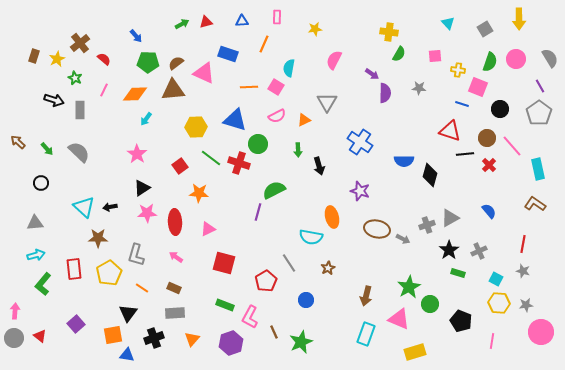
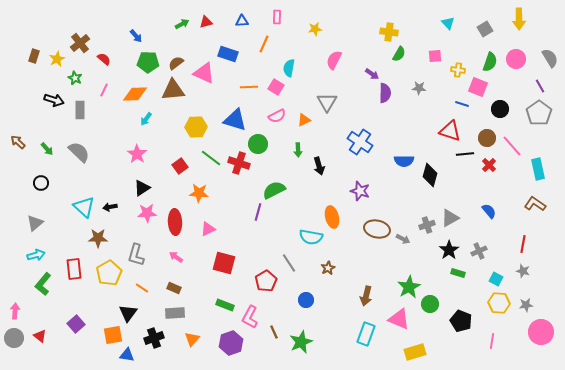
gray triangle at (35, 223): rotated 36 degrees counterclockwise
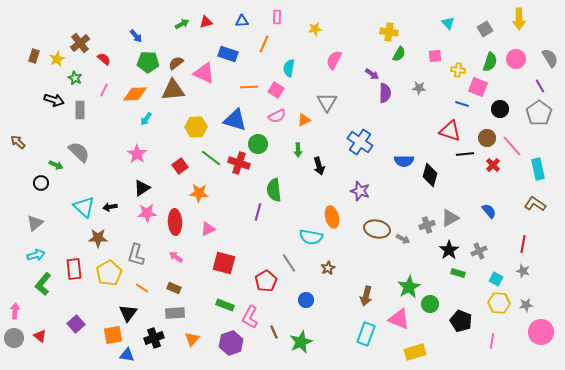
pink square at (276, 87): moved 3 px down
green arrow at (47, 149): moved 9 px right, 16 px down; rotated 24 degrees counterclockwise
red cross at (489, 165): moved 4 px right
green semicircle at (274, 190): rotated 70 degrees counterclockwise
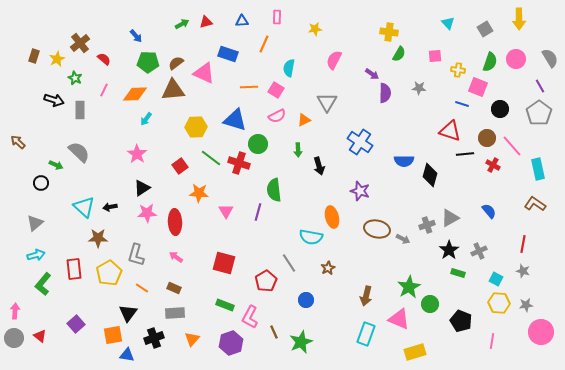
red cross at (493, 165): rotated 16 degrees counterclockwise
pink triangle at (208, 229): moved 18 px right, 18 px up; rotated 35 degrees counterclockwise
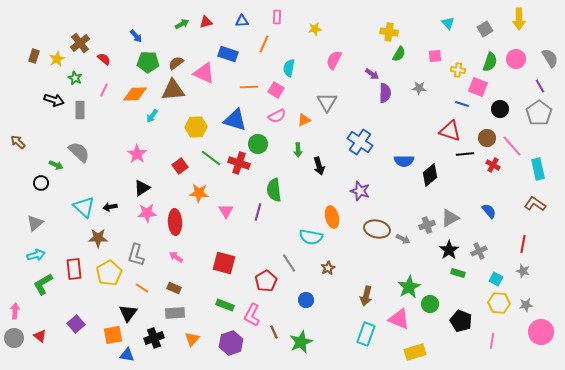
cyan arrow at (146, 119): moved 6 px right, 3 px up
black diamond at (430, 175): rotated 35 degrees clockwise
green L-shape at (43, 284): rotated 20 degrees clockwise
pink L-shape at (250, 317): moved 2 px right, 2 px up
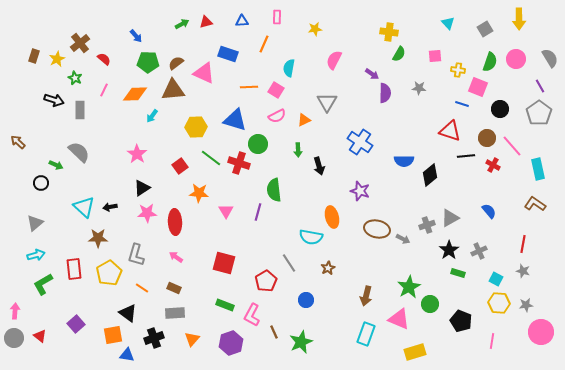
black line at (465, 154): moved 1 px right, 2 px down
black triangle at (128, 313): rotated 30 degrees counterclockwise
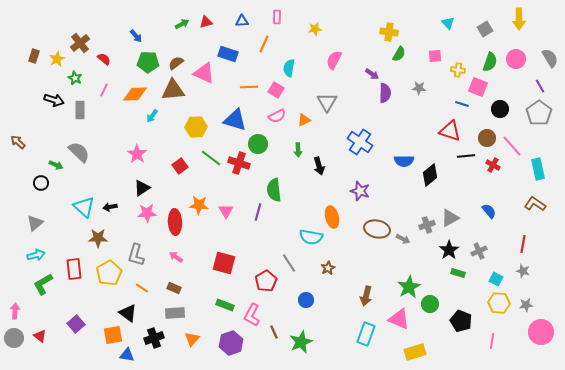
orange star at (199, 193): moved 12 px down
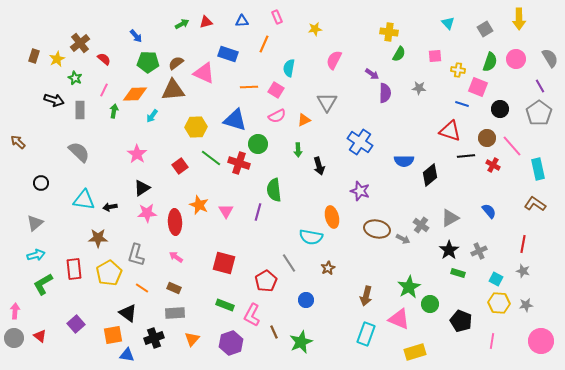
pink rectangle at (277, 17): rotated 24 degrees counterclockwise
green arrow at (56, 165): moved 58 px right, 54 px up; rotated 104 degrees counterclockwise
orange star at (199, 205): rotated 18 degrees clockwise
cyan triangle at (84, 207): moved 7 px up; rotated 35 degrees counterclockwise
gray cross at (427, 225): moved 6 px left; rotated 35 degrees counterclockwise
pink circle at (541, 332): moved 9 px down
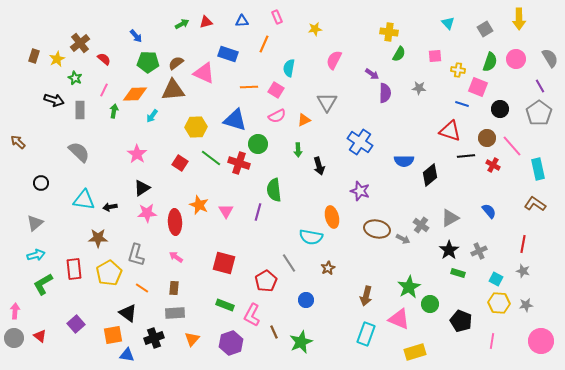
red square at (180, 166): moved 3 px up; rotated 21 degrees counterclockwise
brown rectangle at (174, 288): rotated 72 degrees clockwise
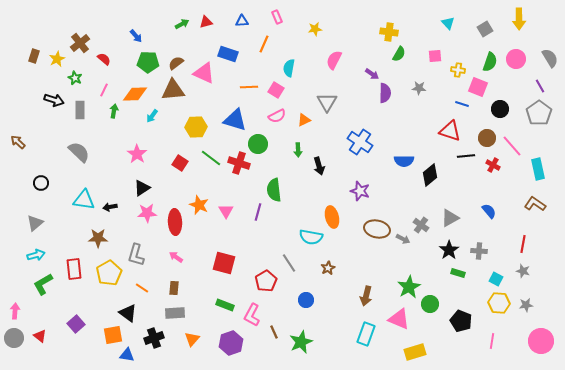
gray cross at (479, 251): rotated 28 degrees clockwise
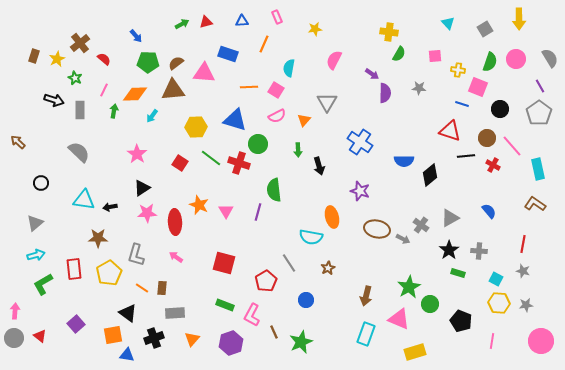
pink triangle at (204, 73): rotated 20 degrees counterclockwise
orange triangle at (304, 120): rotated 24 degrees counterclockwise
brown rectangle at (174, 288): moved 12 px left
